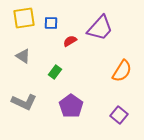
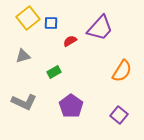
yellow square: moved 4 px right; rotated 30 degrees counterclockwise
gray triangle: rotated 49 degrees counterclockwise
green rectangle: moved 1 px left; rotated 24 degrees clockwise
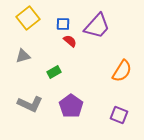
blue square: moved 12 px right, 1 px down
purple trapezoid: moved 3 px left, 2 px up
red semicircle: rotated 72 degrees clockwise
gray L-shape: moved 6 px right, 2 px down
purple square: rotated 18 degrees counterclockwise
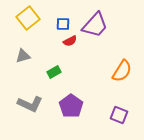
purple trapezoid: moved 2 px left, 1 px up
red semicircle: rotated 112 degrees clockwise
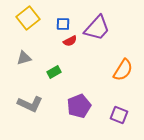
purple trapezoid: moved 2 px right, 3 px down
gray triangle: moved 1 px right, 2 px down
orange semicircle: moved 1 px right, 1 px up
purple pentagon: moved 8 px right; rotated 15 degrees clockwise
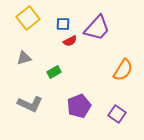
purple square: moved 2 px left, 1 px up; rotated 12 degrees clockwise
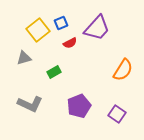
yellow square: moved 10 px right, 12 px down
blue square: moved 2 px left, 1 px up; rotated 24 degrees counterclockwise
red semicircle: moved 2 px down
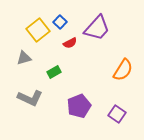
blue square: moved 1 px left, 1 px up; rotated 24 degrees counterclockwise
gray L-shape: moved 6 px up
